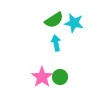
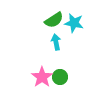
cyan arrow: moved 1 px up
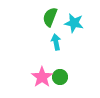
green semicircle: moved 4 px left, 3 px up; rotated 144 degrees clockwise
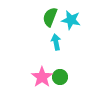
cyan star: moved 3 px left, 3 px up
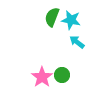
green semicircle: moved 2 px right
cyan arrow: moved 21 px right; rotated 42 degrees counterclockwise
green circle: moved 2 px right, 2 px up
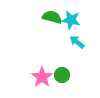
green semicircle: rotated 84 degrees clockwise
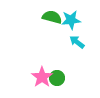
cyan star: rotated 18 degrees counterclockwise
green circle: moved 5 px left, 3 px down
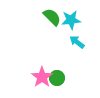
green semicircle: rotated 30 degrees clockwise
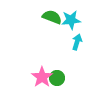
green semicircle: rotated 24 degrees counterclockwise
cyan arrow: rotated 70 degrees clockwise
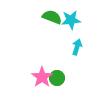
cyan arrow: moved 5 px down
